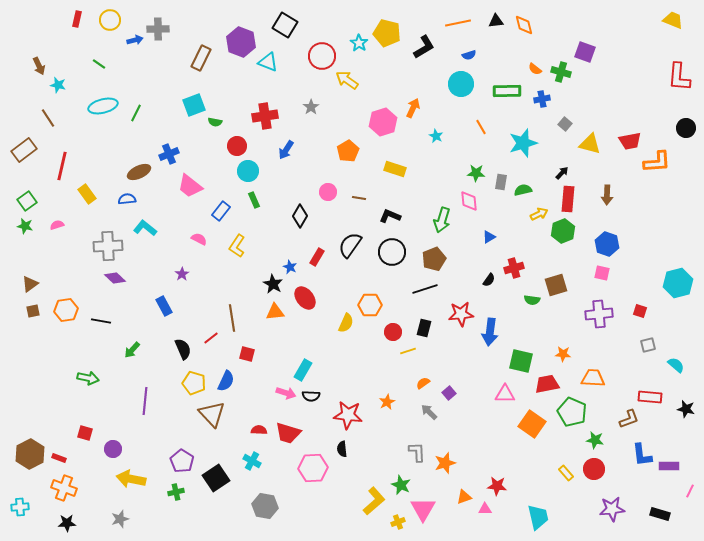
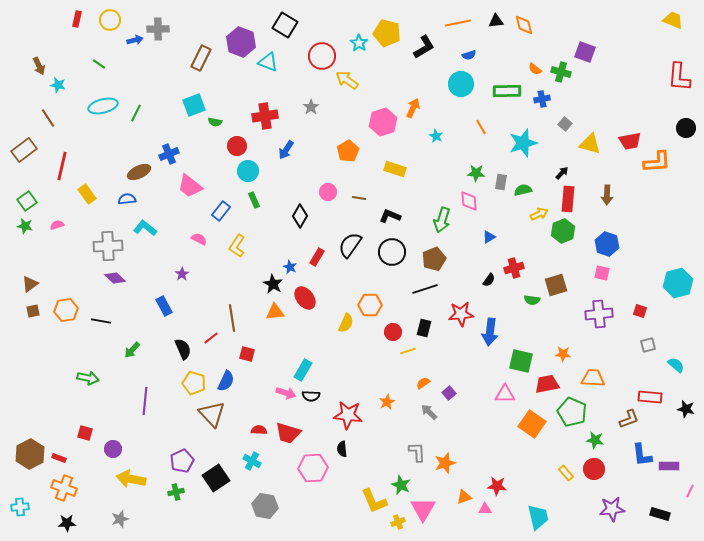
purple pentagon at (182, 461): rotated 15 degrees clockwise
yellow L-shape at (374, 501): rotated 108 degrees clockwise
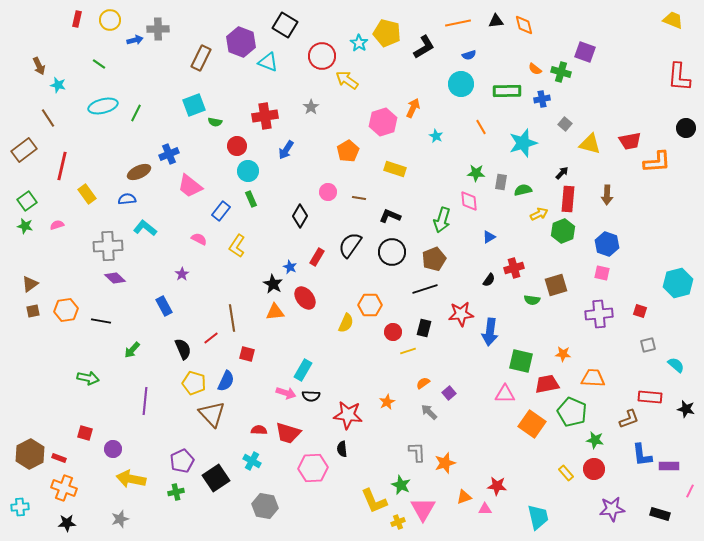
green rectangle at (254, 200): moved 3 px left, 1 px up
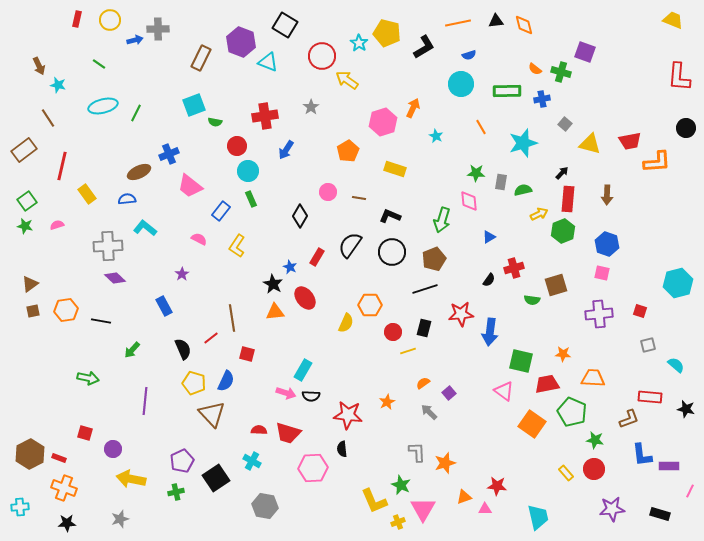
pink triangle at (505, 394): moved 1 px left, 3 px up; rotated 35 degrees clockwise
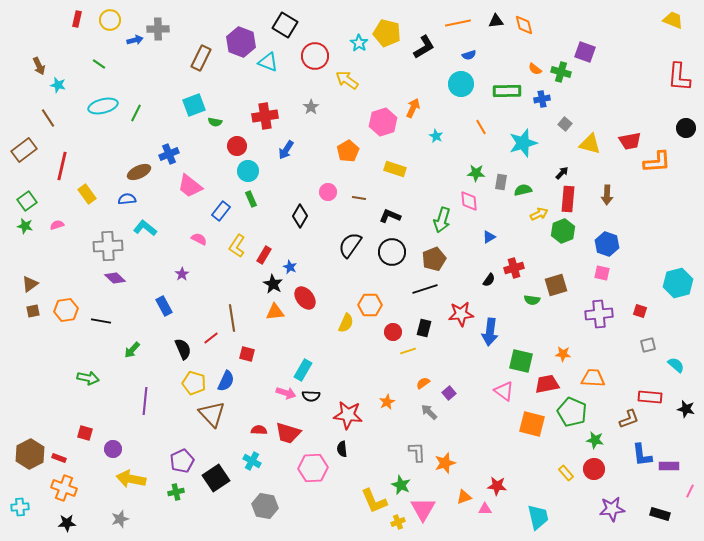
red circle at (322, 56): moved 7 px left
red rectangle at (317, 257): moved 53 px left, 2 px up
orange square at (532, 424): rotated 20 degrees counterclockwise
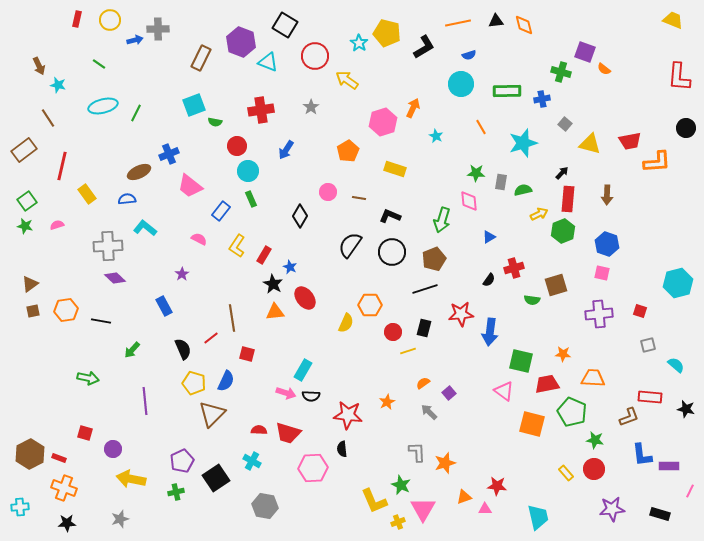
orange semicircle at (535, 69): moved 69 px right
red cross at (265, 116): moved 4 px left, 6 px up
purple line at (145, 401): rotated 12 degrees counterclockwise
brown triangle at (212, 414): rotated 28 degrees clockwise
brown L-shape at (629, 419): moved 2 px up
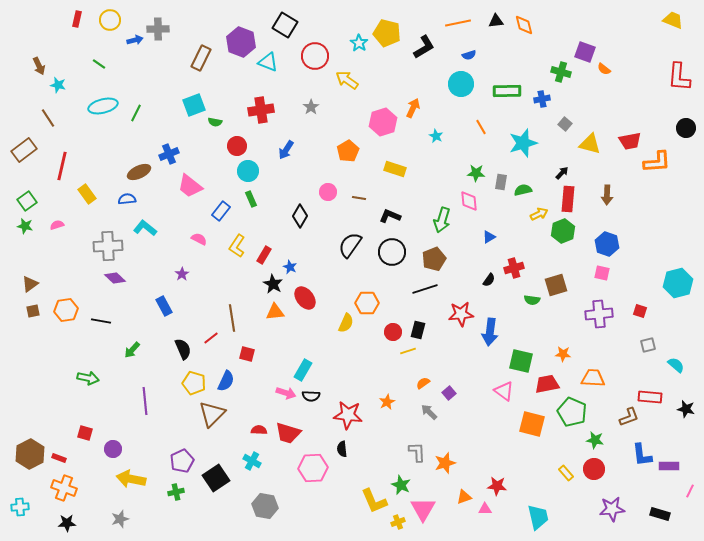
orange hexagon at (370, 305): moved 3 px left, 2 px up
black rectangle at (424, 328): moved 6 px left, 2 px down
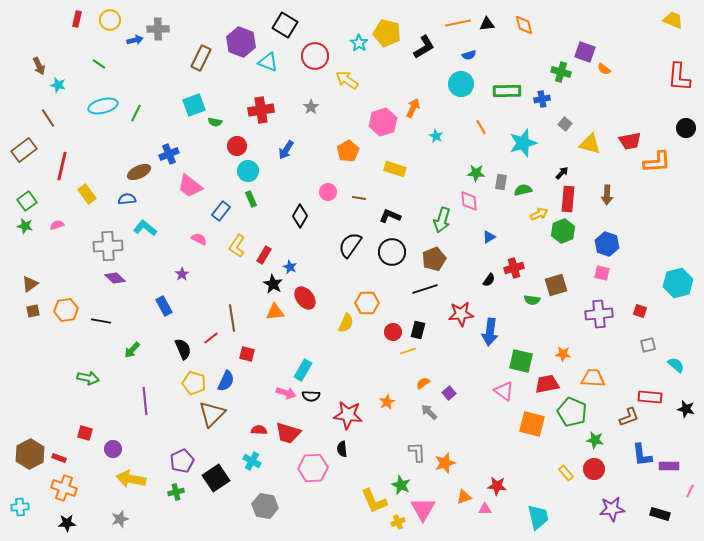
black triangle at (496, 21): moved 9 px left, 3 px down
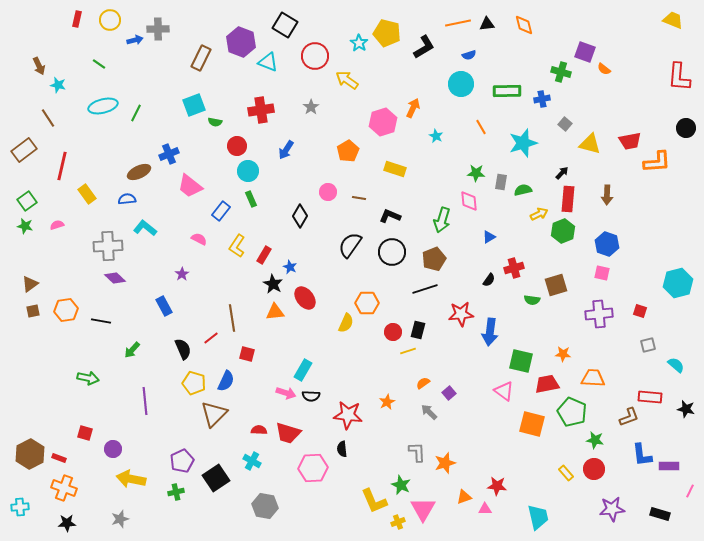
brown triangle at (212, 414): moved 2 px right
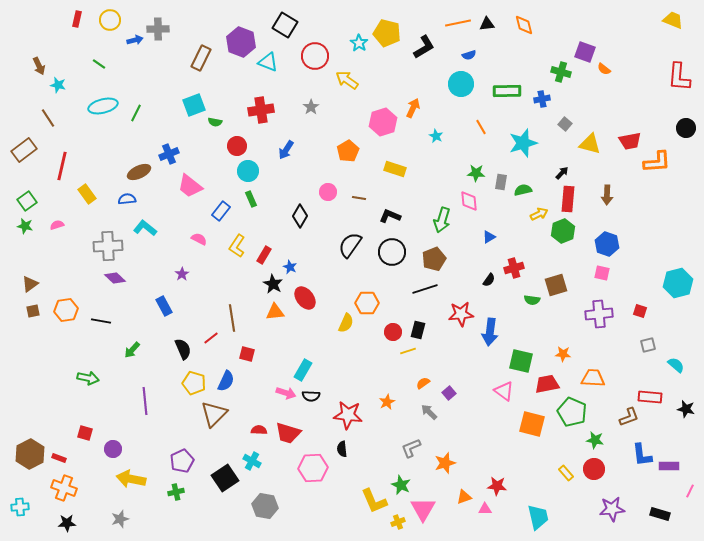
gray L-shape at (417, 452): moved 6 px left, 4 px up; rotated 110 degrees counterclockwise
black square at (216, 478): moved 9 px right
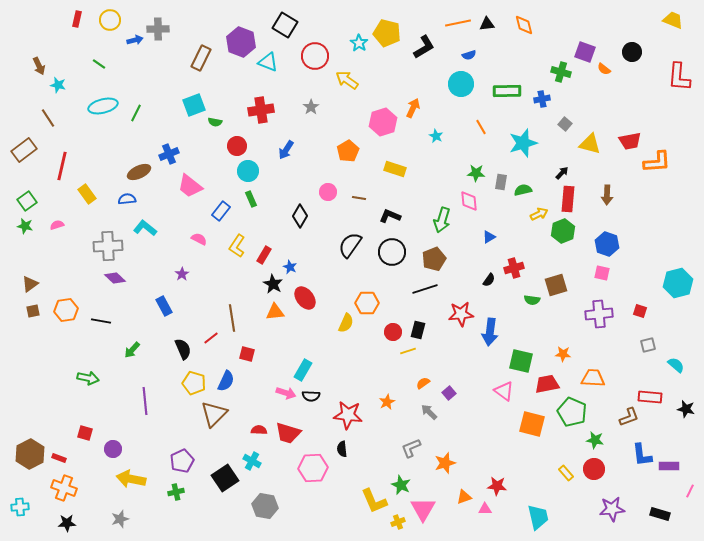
black circle at (686, 128): moved 54 px left, 76 px up
